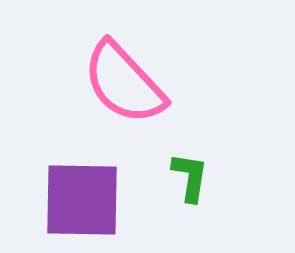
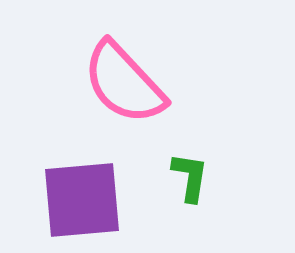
purple square: rotated 6 degrees counterclockwise
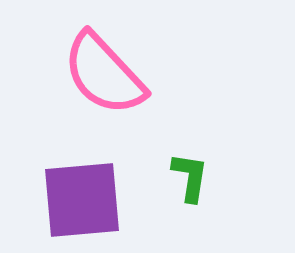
pink semicircle: moved 20 px left, 9 px up
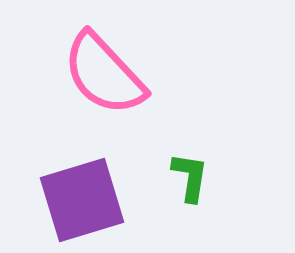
purple square: rotated 12 degrees counterclockwise
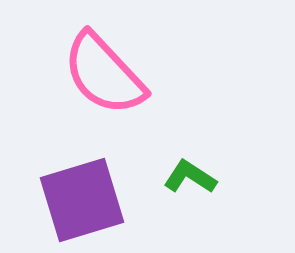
green L-shape: rotated 66 degrees counterclockwise
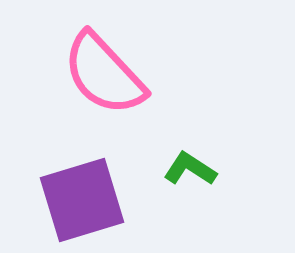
green L-shape: moved 8 px up
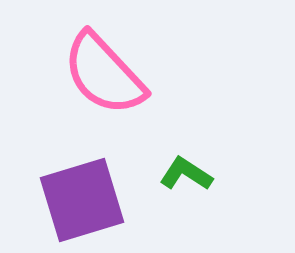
green L-shape: moved 4 px left, 5 px down
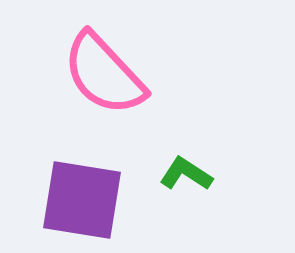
purple square: rotated 26 degrees clockwise
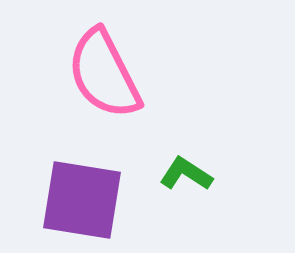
pink semicircle: rotated 16 degrees clockwise
